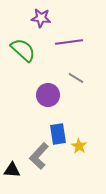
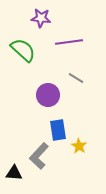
blue rectangle: moved 4 px up
black triangle: moved 2 px right, 3 px down
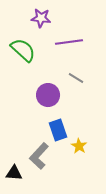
blue rectangle: rotated 10 degrees counterclockwise
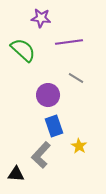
blue rectangle: moved 4 px left, 4 px up
gray L-shape: moved 2 px right, 1 px up
black triangle: moved 2 px right, 1 px down
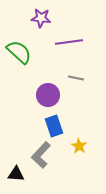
green semicircle: moved 4 px left, 2 px down
gray line: rotated 21 degrees counterclockwise
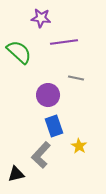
purple line: moved 5 px left
black triangle: rotated 18 degrees counterclockwise
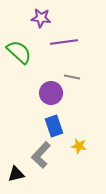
gray line: moved 4 px left, 1 px up
purple circle: moved 3 px right, 2 px up
yellow star: rotated 21 degrees counterclockwise
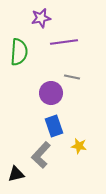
purple star: rotated 18 degrees counterclockwise
green semicircle: rotated 52 degrees clockwise
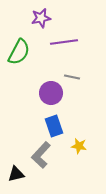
green semicircle: rotated 24 degrees clockwise
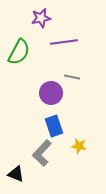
gray L-shape: moved 1 px right, 2 px up
black triangle: rotated 36 degrees clockwise
